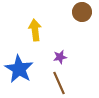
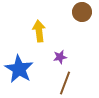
yellow arrow: moved 4 px right, 1 px down
brown line: moved 6 px right; rotated 45 degrees clockwise
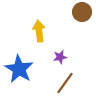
brown line: rotated 15 degrees clockwise
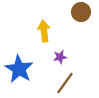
brown circle: moved 1 px left
yellow arrow: moved 5 px right
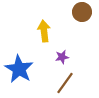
brown circle: moved 1 px right
purple star: moved 2 px right
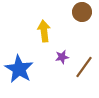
brown line: moved 19 px right, 16 px up
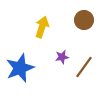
brown circle: moved 2 px right, 8 px down
yellow arrow: moved 2 px left, 4 px up; rotated 25 degrees clockwise
blue star: moved 1 px right, 1 px up; rotated 20 degrees clockwise
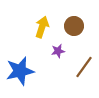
brown circle: moved 10 px left, 6 px down
purple star: moved 4 px left, 6 px up
blue star: moved 3 px down; rotated 8 degrees clockwise
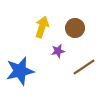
brown circle: moved 1 px right, 2 px down
brown line: rotated 20 degrees clockwise
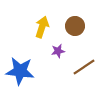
brown circle: moved 2 px up
blue star: rotated 20 degrees clockwise
